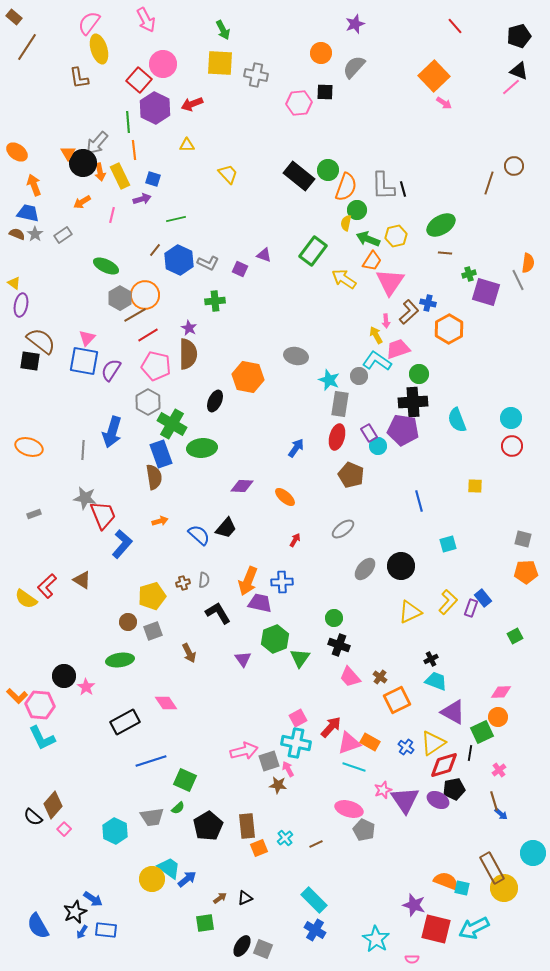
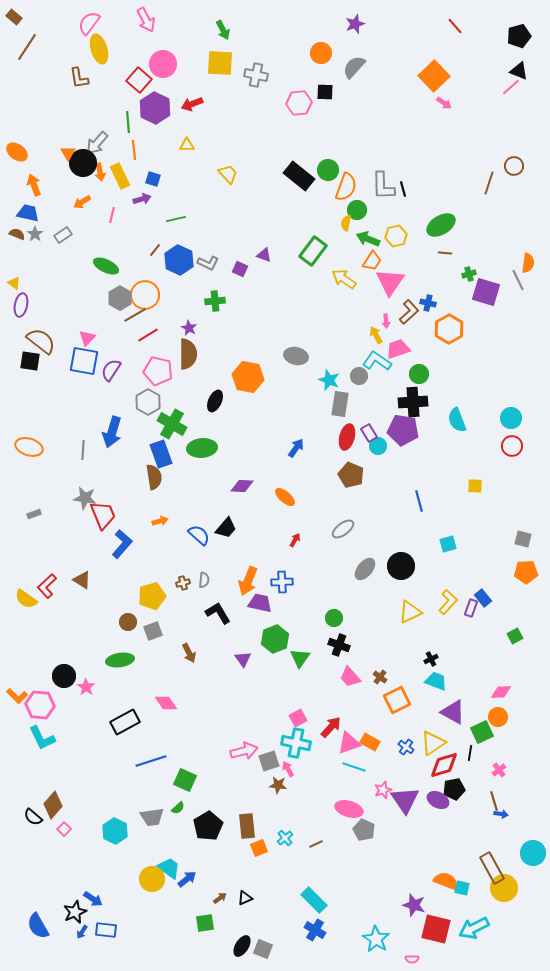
pink pentagon at (156, 366): moved 2 px right, 5 px down
red ellipse at (337, 437): moved 10 px right
blue arrow at (501, 814): rotated 32 degrees counterclockwise
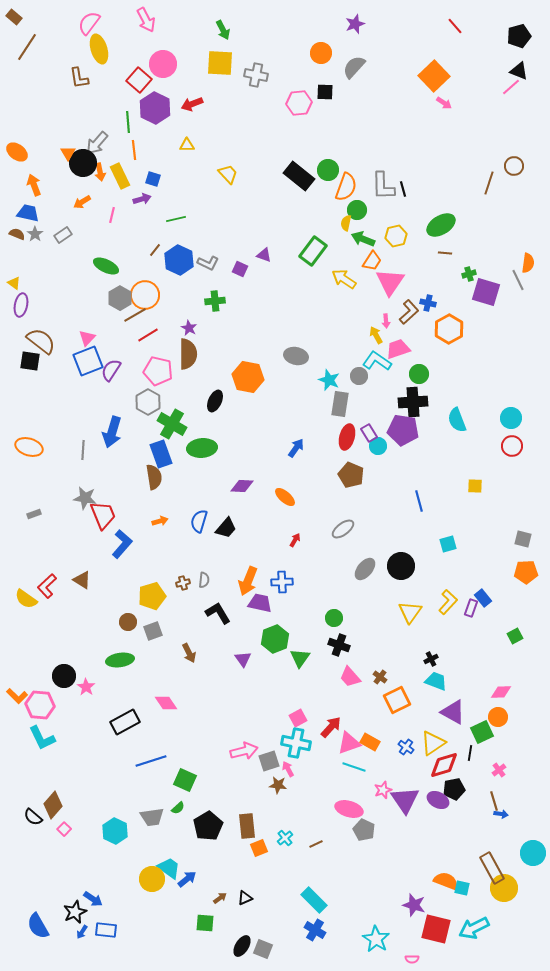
green arrow at (368, 239): moved 5 px left
blue square at (84, 361): moved 4 px right; rotated 32 degrees counterclockwise
blue semicircle at (199, 535): moved 14 px up; rotated 115 degrees counterclockwise
yellow triangle at (410, 612): rotated 30 degrees counterclockwise
green square at (205, 923): rotated 12 degrees clockwise
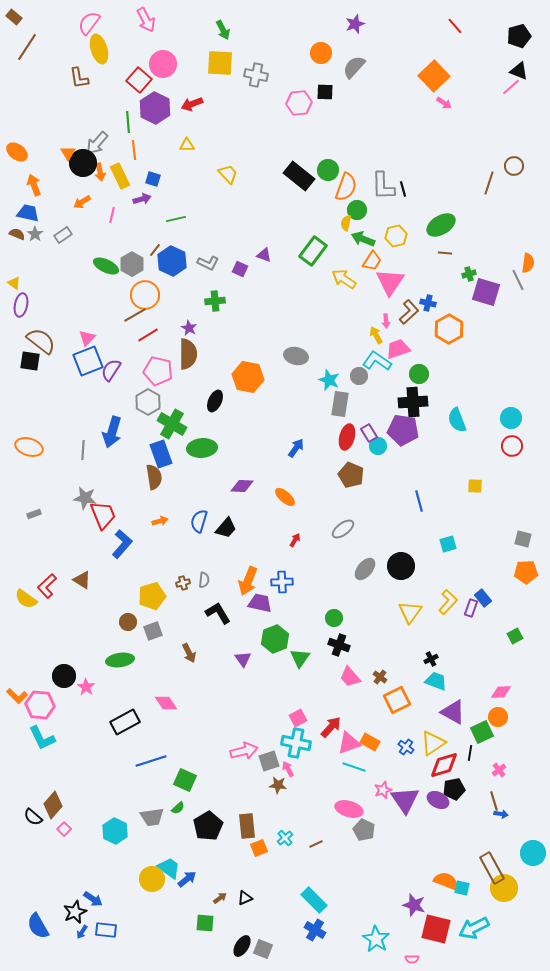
blue hexagon at (179, 260): moved 7 px left, 1 px down
gray hexagon at (120, 298): moved 12 px right, 34 px up
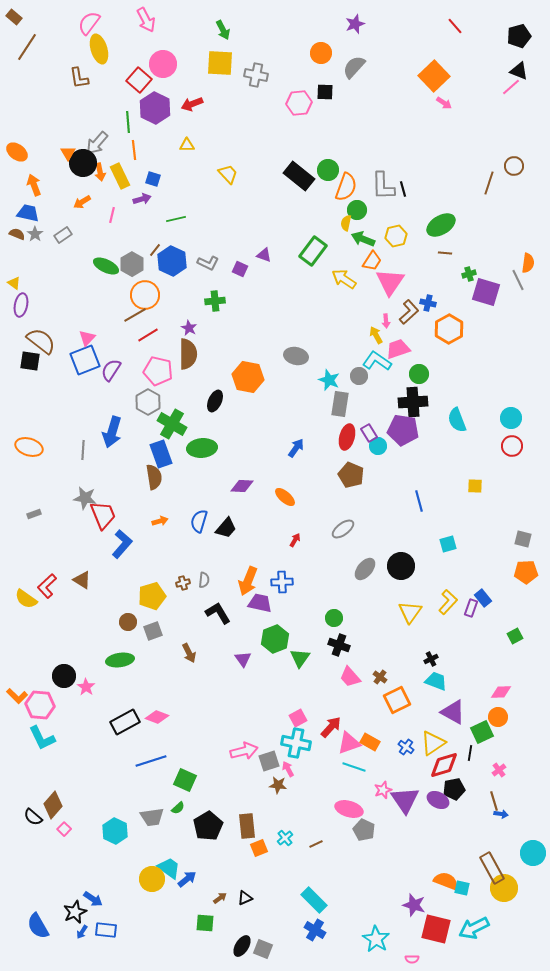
blue square at (88, 361): moved 3 px left, 1 px up
pink diamond at (166, 703): moved 9 px left, 14 px down; rotated 35 degrees counterclockwise
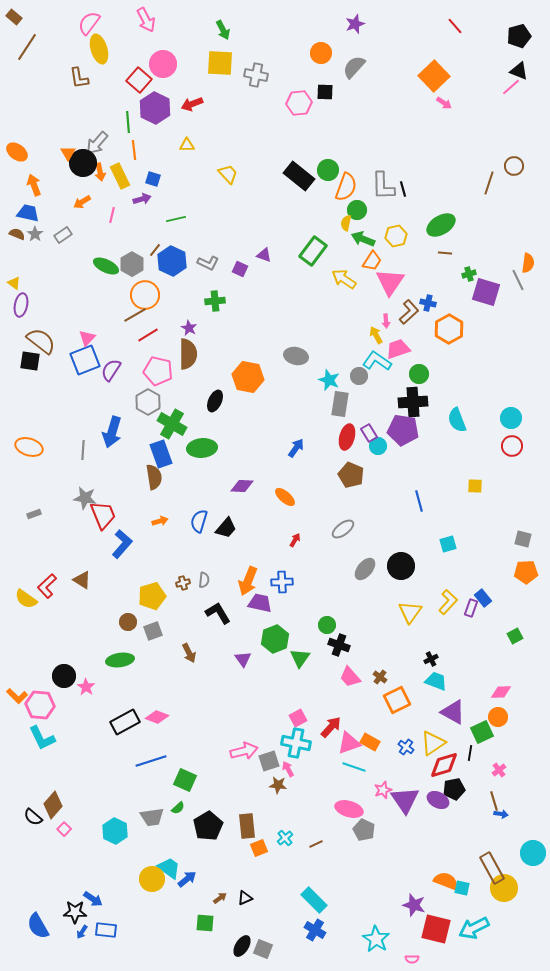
green circle at (334, 618): moved 7 px left, 7 px down
black star at (75, 912): rotated 25 degrees clockwise
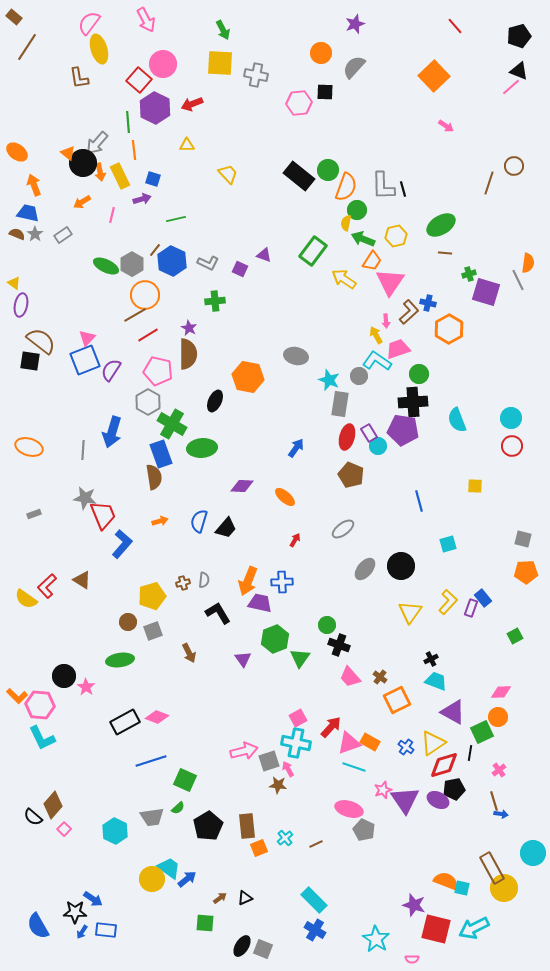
pink arrow at (444, 103): moved 2 px right, 23 px down
orange triangle at (68, 153): rotated 21 degrees counterclockwise
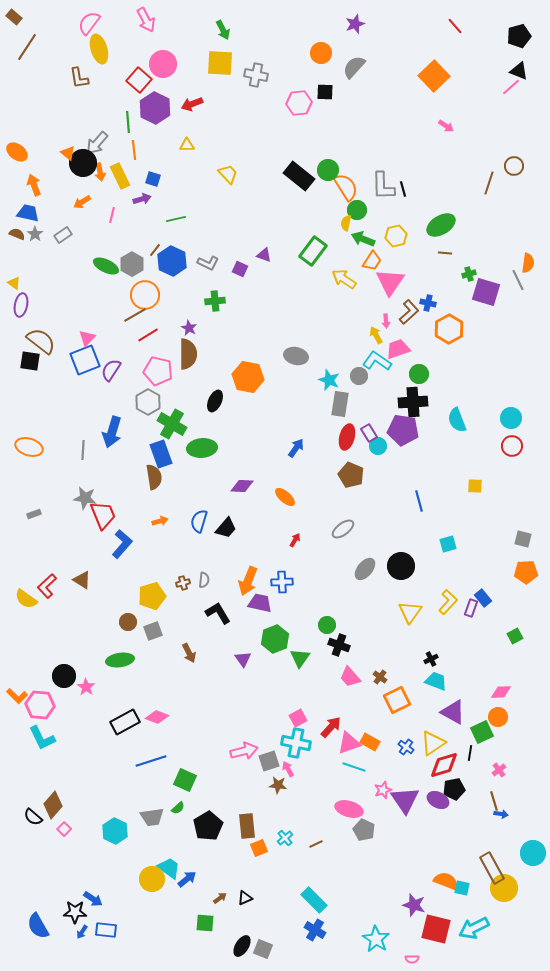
orange semicircle at (346, 187): rotated 52 degrees counterclockwise
